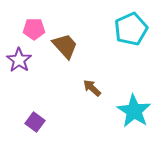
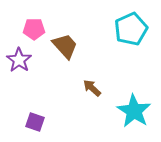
purple square: rotated 18 degrees counterclockwise
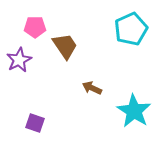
pink pentagon: moved 1 px right, 2 px up
brown trapezoid: rotated 8 degrees clockwise
purple star: rotated 10 degrees clockwise
brown arrow: rotated 18 degrees counterclockwise
purple square: moved 1 px down
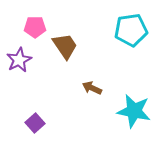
cyan pentagon: moved 1 px down; rotated 16 degrees clockwise
cyan star: rotated 20 degrees counterclockwise
purple square: rotated 30 degrees clockwise
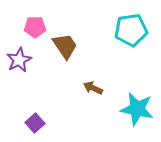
brown arrow: moved 1 px right
cyan star: moved 3 px right, 2 px up
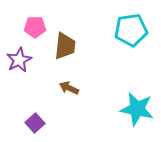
brown trapezoid: rotated 40 degrees clockwise
brown arrow: moved 24 px left
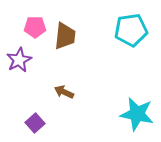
brown trapezoid: moved 10 px up
brown arrow: moved 5 px left, 4 px down
cyan star: moved 5 px down
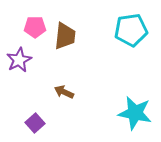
cyan star: moved 2 px left, 1 px up
